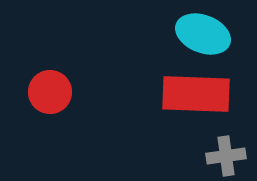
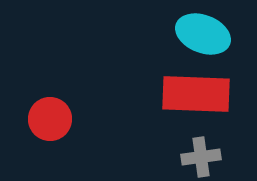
red circle: moved 27 px down
gray cross: moved 25 px left, 1 px down
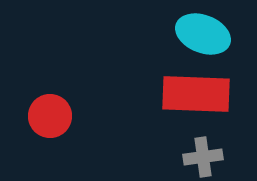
red circle: moved 3 px up
gray cross: moved 2 px right
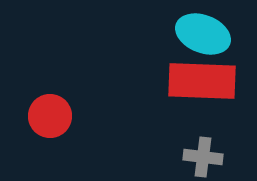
red rectangle: moved 6 px right, 13 px up
gray cross: rotated 15 degrees clockwise
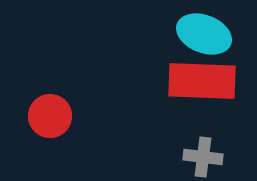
cyan ellipse: moved 1 px right
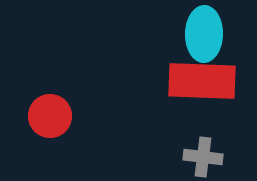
cyan ellipse: rotated 70 degrees clockwise
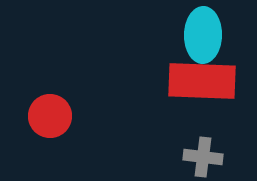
cyan ellipse: moved 1 px left, 1 px down
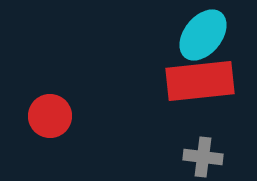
cyan ellipse: rotated 38 degrees clockwise
red rectangle: moved 2 px left; rotated 8 degrees counterclockwise
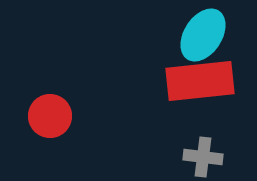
cyan ellipse: rotated 6 degrees counterclockwise
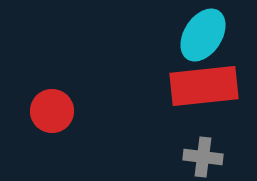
red rectangle: moved 4 px right, 5 px down
red circle: moved 2 px right, 5 px up
